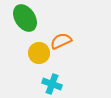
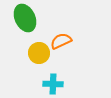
green ellipse: rotated 8 degrees clockwise
cyan cross: moved 1 px right; rotated 18 degrees counterclockwise
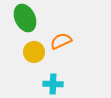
yellow circle: moved 5 px left, 1 px up
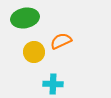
green ellipse: rotated 76 degrees counterclockwise
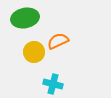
orange semicircle: moved 3 px left
cyan cross: rotated 12 degrees clockwise
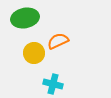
yellow circle: moved 1 px down
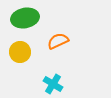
yellow circle: moved 14 px left, 1 px up
cyan cross: rotated 18 degrees clockwise
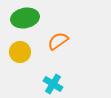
orange semicircle: rotated 10 degrees counterclockwise
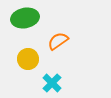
yellow circle: moved 8 px right, 7 px down
cyan cross: moved 1 px left, 1 px up; rotated 12 degrees clockwise
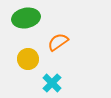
green ellipse: moved 1 px right
orange semicircle: moved 1 px down
